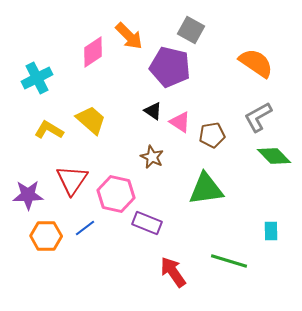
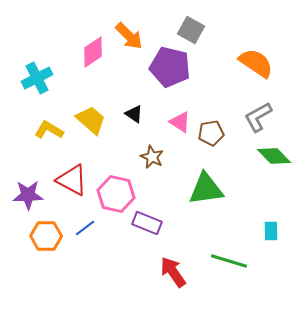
black triangle: moved 19 px left, 3 px down
brown pentagon: moved 1 px left, 2 px up
red triangle: rotated 36 degrees counterclockwise
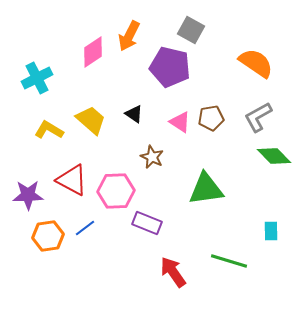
orange arrow: rotated 72 degrees clockwise
brown pentagon: moved 15 px up
pink hexagon: moved 3 px up; rotated 15 degrees counterclockwise
orange hexagon: moved 2 px right; rotated 8 degrees counterclockwise
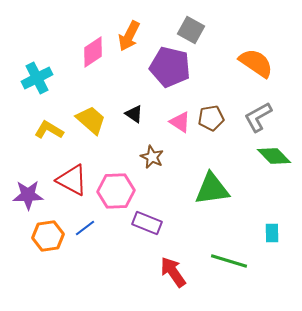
green triangle: moved 6 px right
cyan rectangle: moved 1 px right, 2 px down
